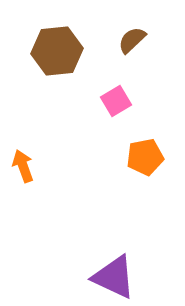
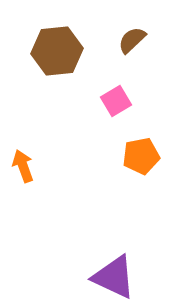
orange pentagon: moved 4 px left, 1 px up
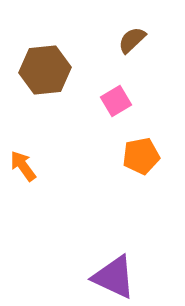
brown hexagon: moved 12 px left, 19 px down
orange arrow: rotated 16 degrees counterclockwise
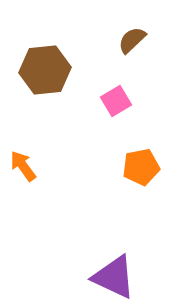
orange pentagon: moved 11 px down
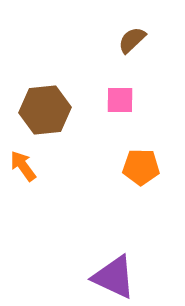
brown hexagon: moved 40 px down
pink square: moved 4 px right, 1 px up; rotated 32 degrees clockwise
orange pentagon: rotated 12 degrees clockwise
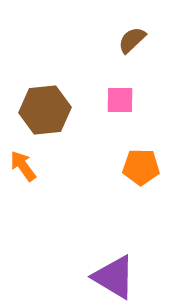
purple triangle: rotated 6 degrees clockwise
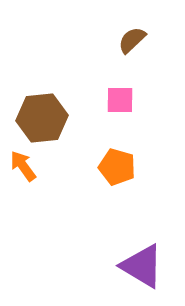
brown hexagon: moved 3 px left, 8 px down
orange pentagon: moved 24 px left; rotated 15 degrees clockwise
purple triangle: moved 28 px right, 11 px up
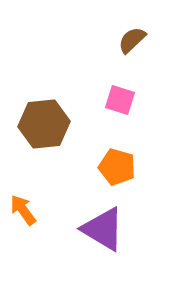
pink square: rotated 16 degrees clockwise
brown hexagon: moved 2 px right, 6 px down
orange arrow: moved 44 px down
purple triangle: moved 39 px left, 37 px up
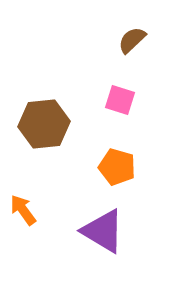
purple triangle: moved 2 px down
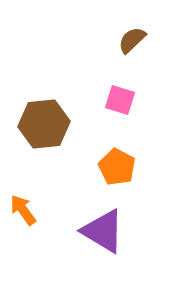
orange pentagon: rotated 12 degrees clockwise
